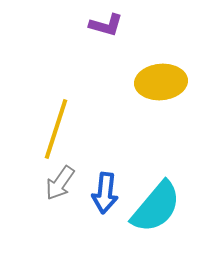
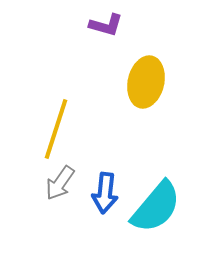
yellow ellipse: moved 15 px left; rotated 72 degrees counterclockwise
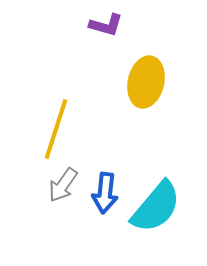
gray arrow: moved 3 px right, 2 px down
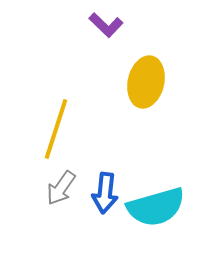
purple L-shape: rotated 28 degrees clockwise
gray arrow: moved 2 px left, 3 px down
cyan semicircle: rotated 34 degrees clockwise
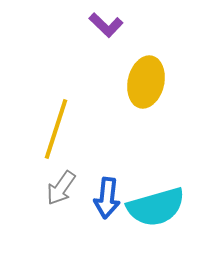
blue arrow: moved 2 px right, 5 px down
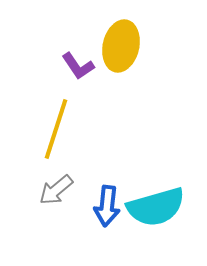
purple L-shape: moved 28 px left, 41 px down; rotated 12 degrees clockwise
yellow ellipse: moved 25 px left, 36 px up
gray arrow: moved 5 px left, 2 px down; rotated 15 degrees clockwise
blue arrow: moved 8 px down
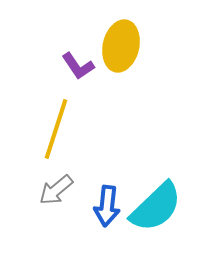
cyan semicircle: rotated 28 degrees counterclockwise
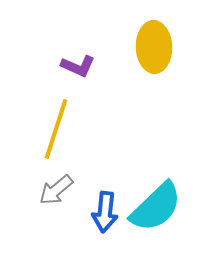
yellow ellipse: moved 33 px right, 1 px down; rotated 15 degrees counterclockwise
purple L-shape: rotated 32 degrees counterclockwise
blue arrow: moved 2 px left, 6 px down
